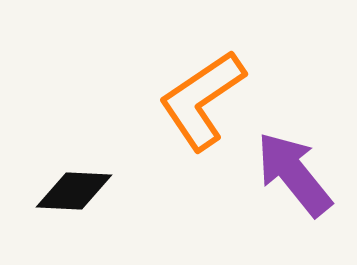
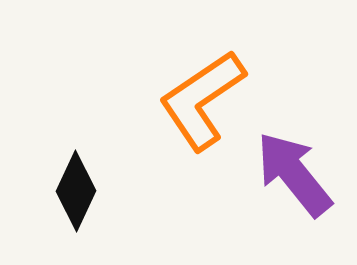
black diamond: moved 2 px right; rotated 68 degrees counterclockwise
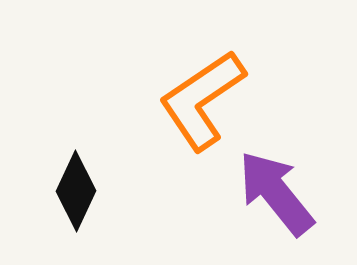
purple arrow: moved 18 px left, 19 px down
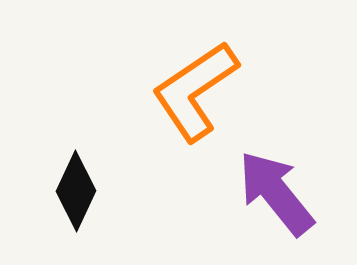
orange L-shape: moved 7 px left, 9 px up
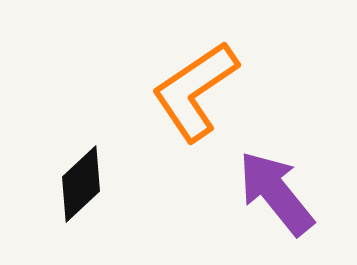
black diamond: moved 5 px right, 7 px up; rotated 22 degrees clockwise
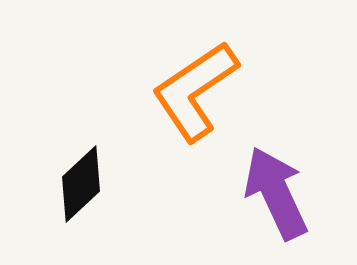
purple arrow: rotated 14 degrees clockwise
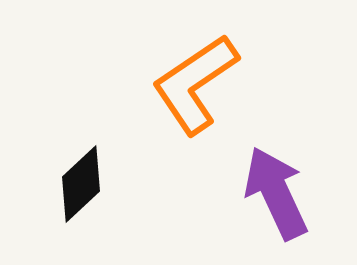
orange L-shape: moved 7 px up
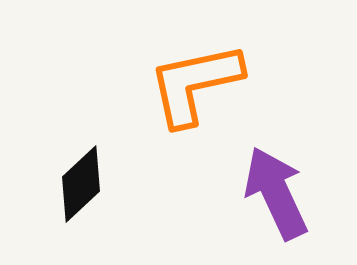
orange L-shape: rotated 22 degrees clockwise
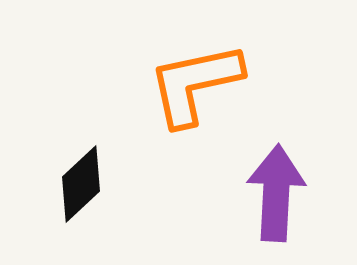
purple arrow: rotated 28 degrees clockwise
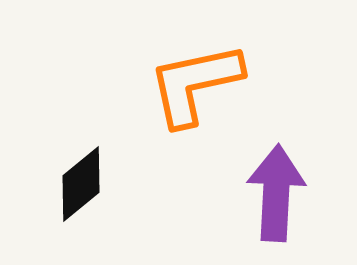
black diamond: rotated 4 degrees clockwise
